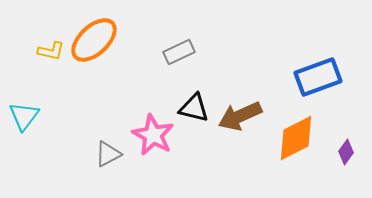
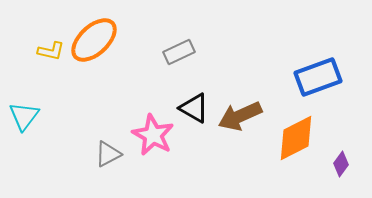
black triangle: rotated 16 degrees clockwise
purple diamond: moved 5 px left, 12 px down
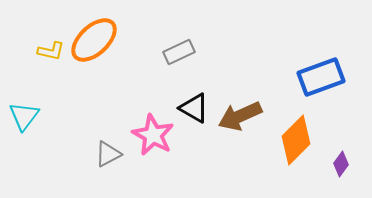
blue rectangle: moved 3 px right
orange diamond: moved 2 px down; rotated 18 degrees counterclockwise
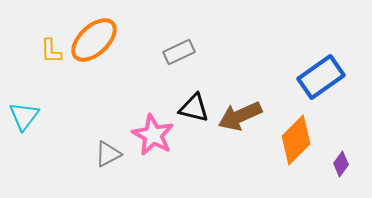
yellow L-shape: rotated 76 degrees clockwise
blue rectangle: rotated 15 degrees counterclockwise
black triangle: rotated 16 degrees counterclockwise
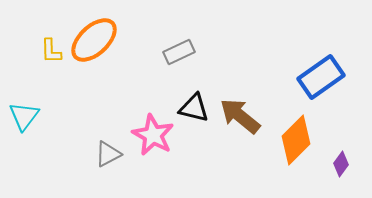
brown arrow: rotated 63 degrees clockwise
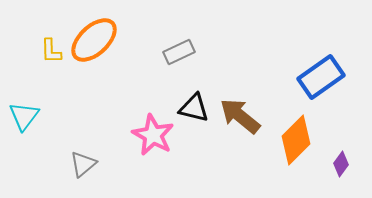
gray triangle: moved 25 px left, 10 px down; rotated 12 degrees counterclockwise
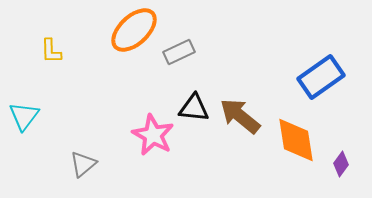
orange ellipse: moved 40 px right, 10 px up
black triangle: rotated 8 degrees counterclockwise
orange diamond: rotated 54 degrees counterclockwise
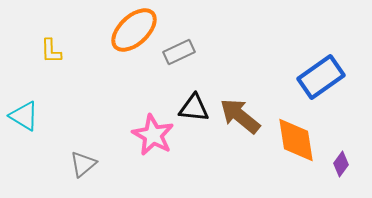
cyan triangle: rotated 36 degrees counterclockwise
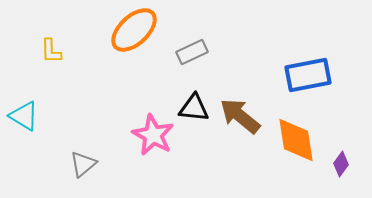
gray rectangle: moved 13 px right
blue rectangle: moved 13 px left, 2 px up; rotated 24 degrees clockwise
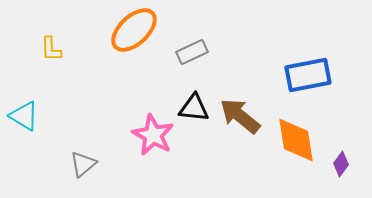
yellow L-shape: moved 2 px up
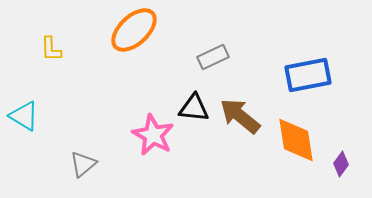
gray rectangle: moved 21 px right, 5 px down
